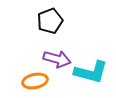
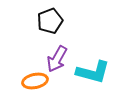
purple arrow: rotated 104 degrees clockwise
cyan L-shape: moved 2 px right
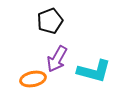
cyan L-shape: moved 1 px right, 1 px up
orange ellipse: moved 2 px left, 2 px up
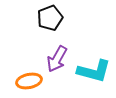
black pentagon: moved 3 px up
orange ellipse: moved 4 px left, 2 px down
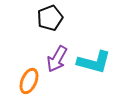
cyan L-shape: moved 9 px up
orange ellipse: rotated 55 degrees counterclockwise
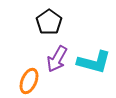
black pentagon: moved 1 px left, 4 px down; rotated 15 degrees counterclockwise
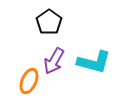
purple arrow: moved 3 px left, 2 px down
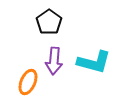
purple arrow: rotated 24 degrees counterclockwise
orange ellipse: moved 1 px left, 1 px down
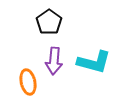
orange ellipse: rotated 35 degrees counterclockwise
